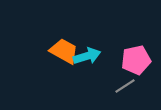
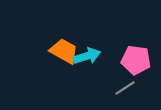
pink pentagon: rotated 20 degrees clockwise
gray line: moved 2 px down
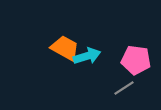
orange trapezoid: moved 1 px right, 3 px up
gray line: moved 1 px left
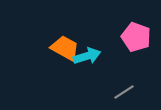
pink pentagon: moved 23 px up; rotated 12 degrees clockwise
gray line: moved 4 px down
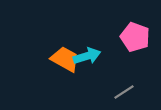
pink pentagon: moved 1 px left
orange trapezoid: moved 11 px down
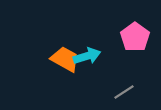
pink pentagon: rotated 16 degrees clockwise
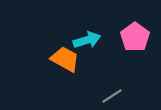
cyan arrow: moved 16 px up
gray line: moved 12 px left, 4 px down
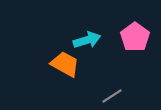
orange trapezoid: moved 5 px down
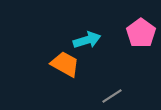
pink pentagon: moved 6 px right, 4 px up
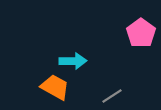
cyan arrow: moved 14 px left, 21 px down; rotated 16 degrees clockwise
orange trapezoid: moved 10 px left, 23 px down
